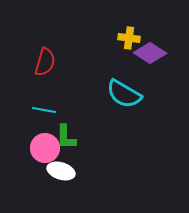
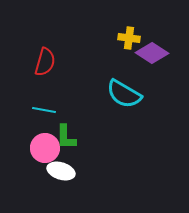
purple diamond: moved 2 px right
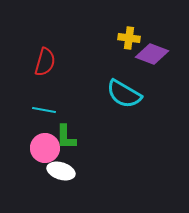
purple diamond: moved 1 px down; rotated 12 degrees counterclockwise
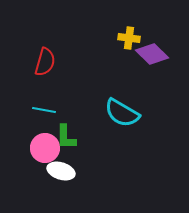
purple diamond: rotated 24 degrees clockwise
cyan semicircle: moved 2 px left, 19 px down
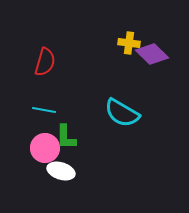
yellow cross: moved 5 px down
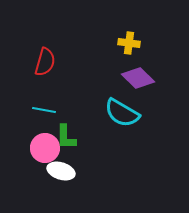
purple diamond: moved 14 px left, 24 px down
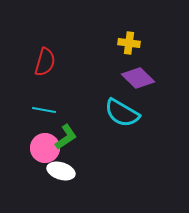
green L-shape: rotated 124 degrees counterclockwise
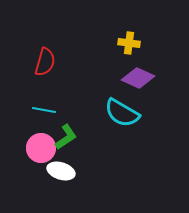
purple diamond: rotated 20 degrees counterclockwise
pink circle: moved 4 px left
